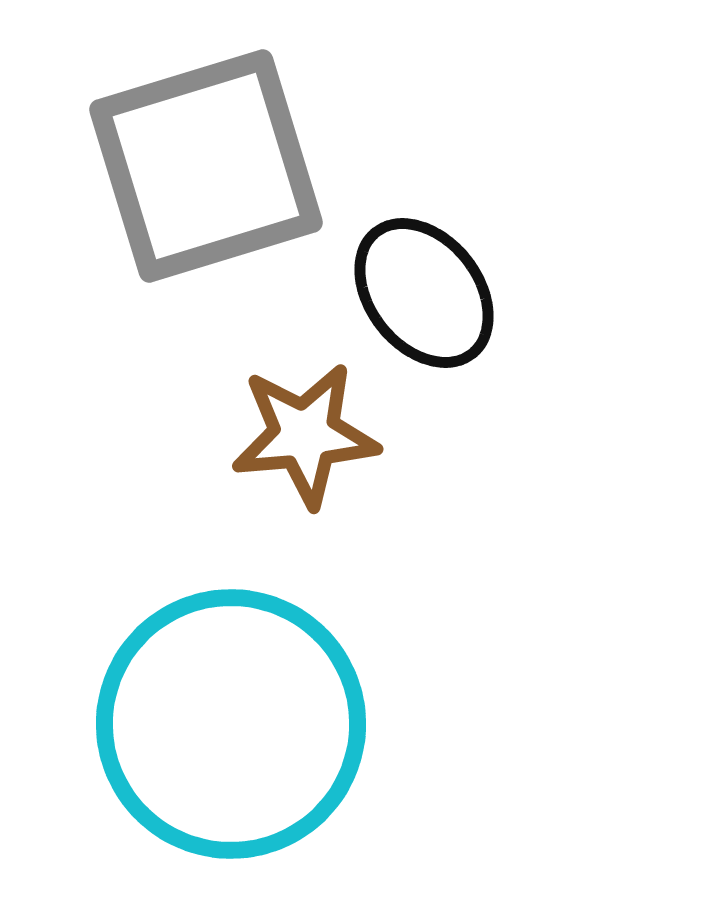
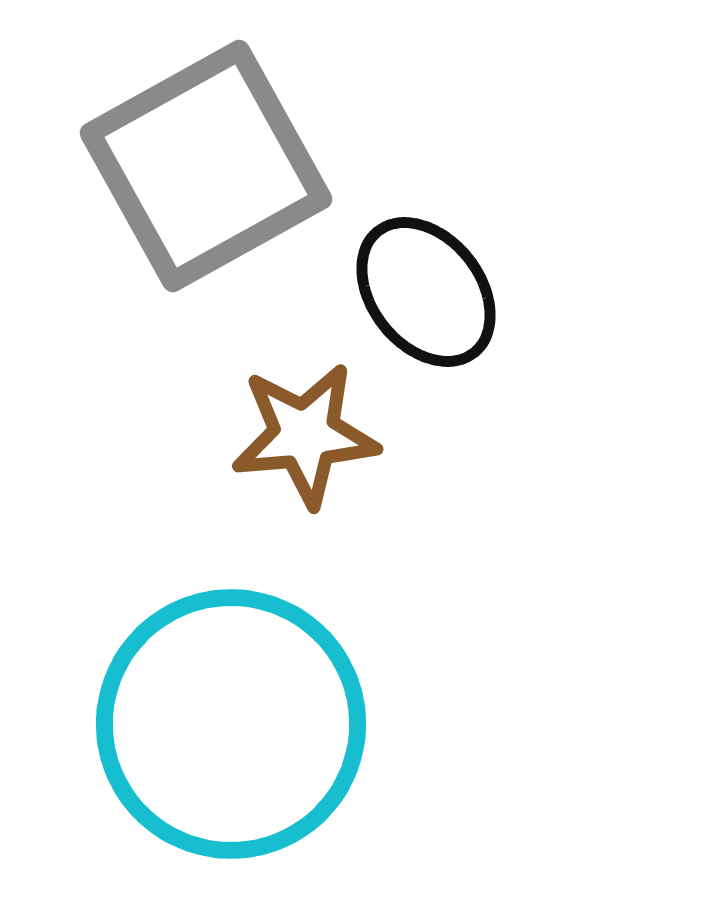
gray square: rotated 12 degrees counterclockwise
black ellipse: moved 2 px right, 1 px up
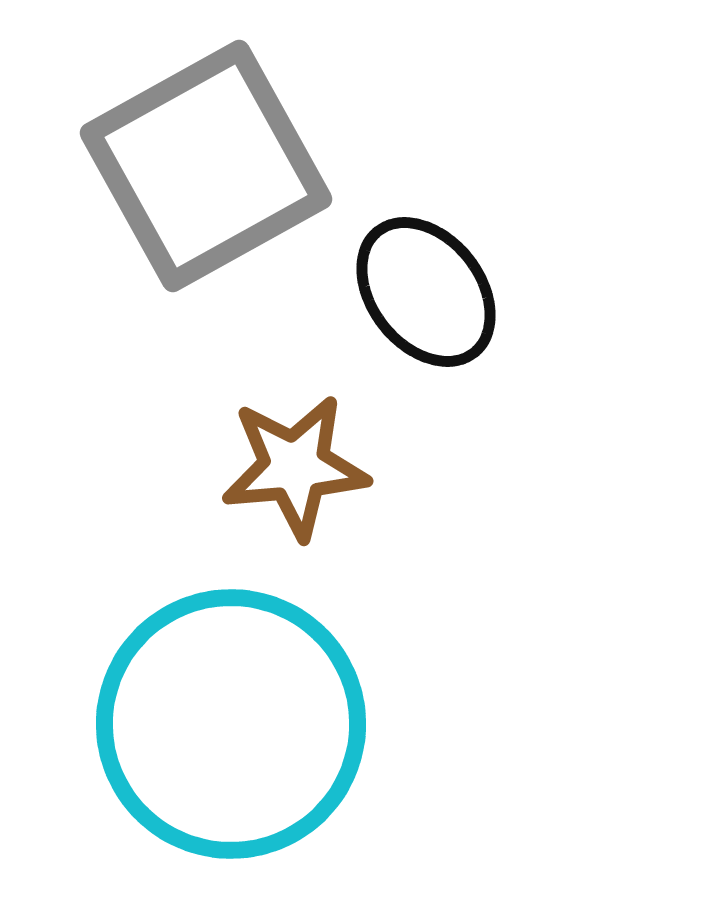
brown star: moved 10 px left, 32 px down
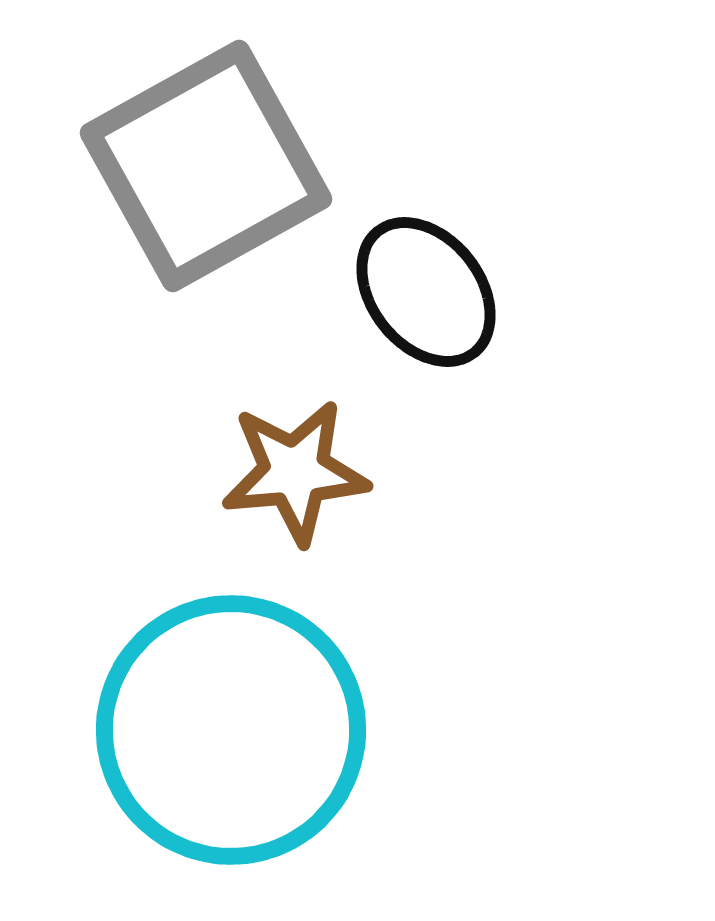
brown star: moved 5 px down
cyan circle: moved 6 px down
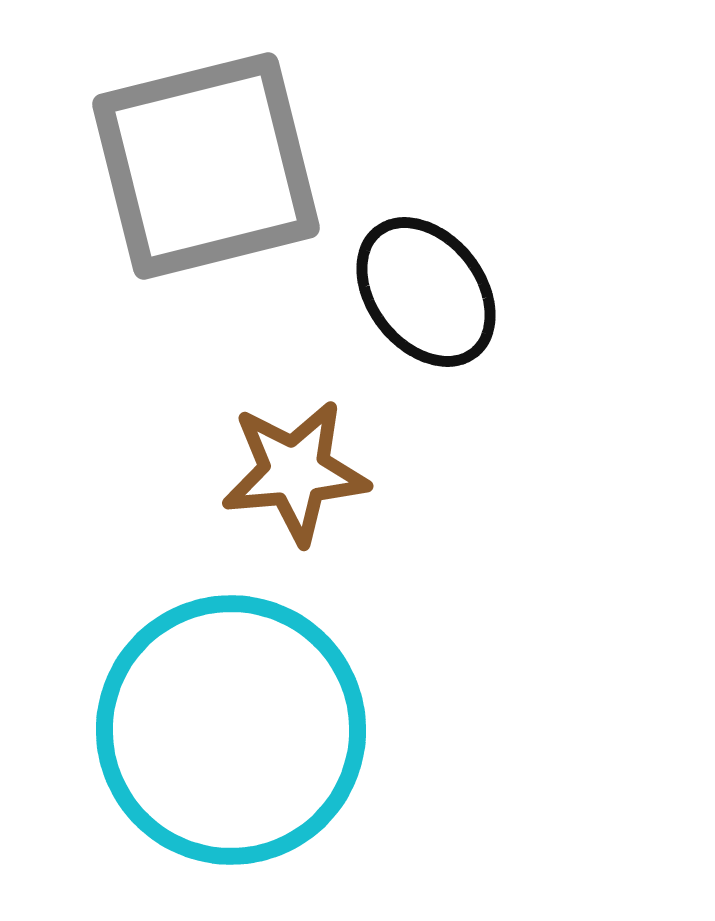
gray square: rotated 15 degrees clockwise
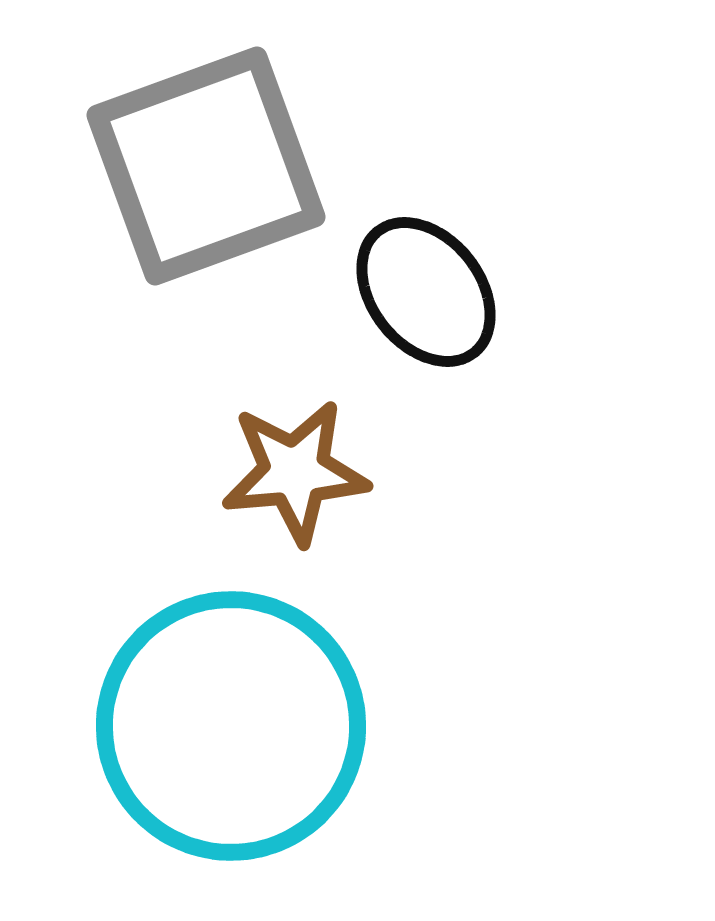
gray square: rotated 6 degrees counterclockwise
cyan circle: moved 4 px up
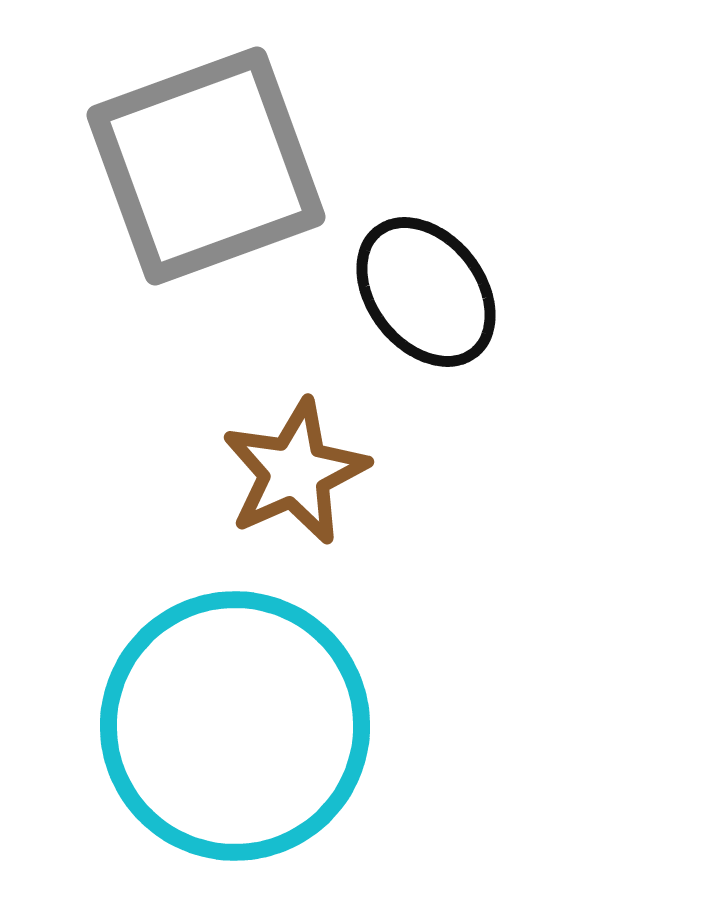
brown star: rotated 19 degrees counterclockwise
cyan circle: moved 4 px right
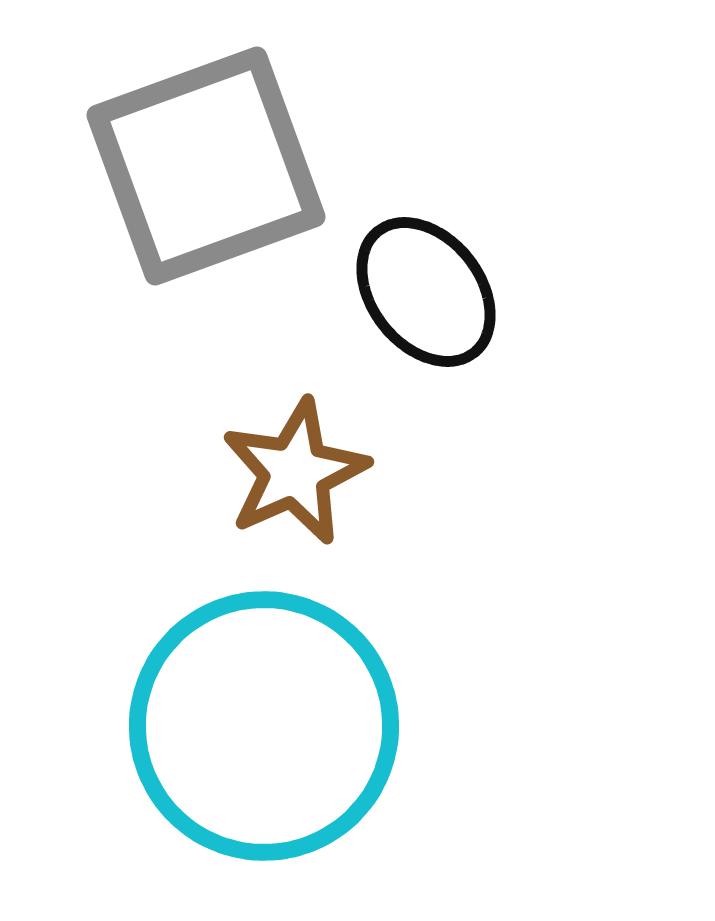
cyan circle: moved 29 px right
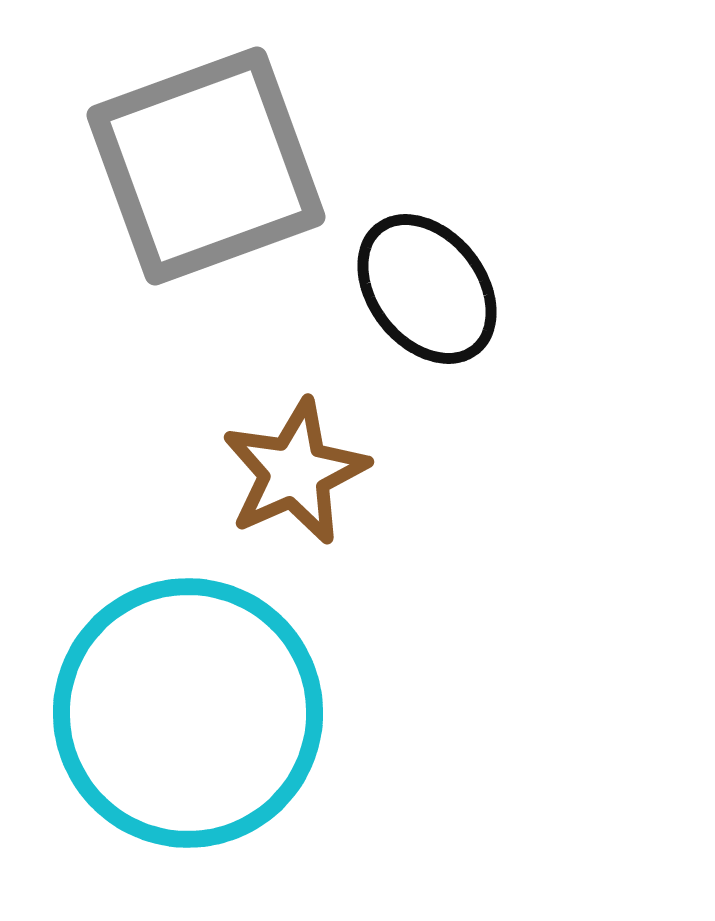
black ellipse: moved 1 px right, 3 px up
cyan circle: moved 76 px left, 13 px up
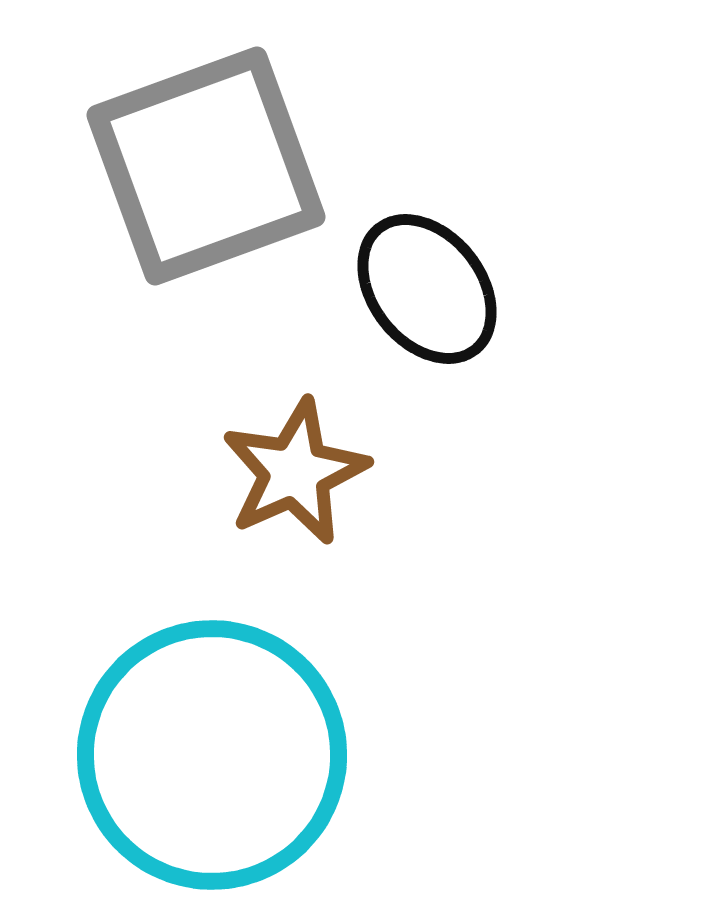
cyan circle: moved 24 px right, 42 px down
